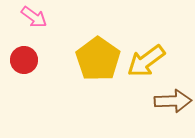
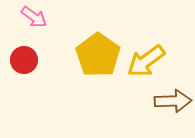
yellow pentagon: moved 4 px up
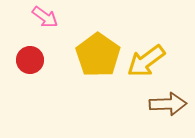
pink arrow: moved 11 px right
red circle: moved 6 px right
brown arrow: moved 5 px left, 3 px down
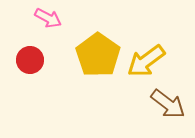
pink arrow: moved 3 px right, 1 px down; rotated 8 degrees counterclockwise
brown arrow: rotated 39 degrees clockwise
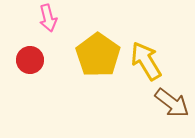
pink arrow: rotated 48 degrees clockwise
yellow arrow: rotated 96 degrees clockwise
brown arrow: moved 4 px right, 1 px up
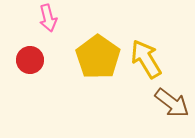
yellow pentagon: moved 2 px down
yellow arrow: moved 2 px up
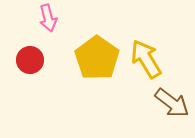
yellow pentagon: moved 1 px left, 1 px down
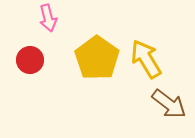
brown arrow: moved 3 px left, 1 px down
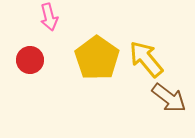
pink arrow: moved 1 px right, 1 px up
yellow arrow: rotated 9 degrees counterclockwise
brown arrow: moved 6 px up
